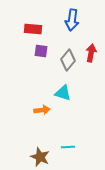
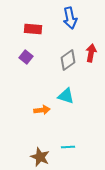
blue arrow: moved 2 px left, 2 px up; rotated 20 degrees counterclockwise
purple square: moved 15 px left, 6 px down; rotated 32 degrees clockwise
gray diamond: rotated 15 degrees clockwise
cyan triangle: moved 3 px right, 3 px down
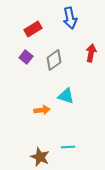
red rectangle: rotated 36 degrees counterclockwise
gray diamond: moved 14 px left
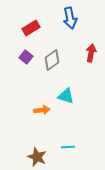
red rectangle: moved 2 px left, 1 px up
gray diamond: moved 2 px left
brown star: moved 3 px left
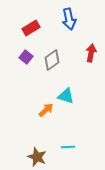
blue arrow: moved 1 px left, 1 px down
orange arrow: moved 4 px right; rotated 35 degrees counterclockwise
